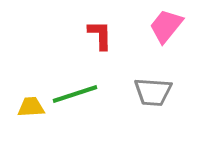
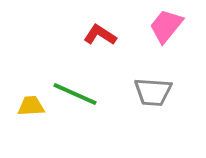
red L-shape: rotated 56 degrees counterclockwise
green line: rotated 42 degrees clockwise
yellow trapezoid: moved 1 px up
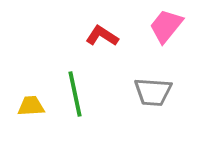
red L-shape: moved 2 px right, 1 px down
green line: rotated 54 degrees clockwise
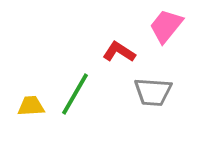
red L-shape: moved 17 px right, 16 px down
green line: rotated 42 degrees clockwise
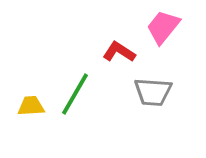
pink trapezoid: moved 3 px left, 1 px down
